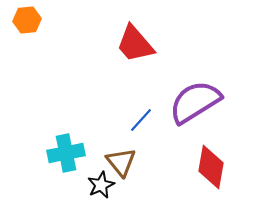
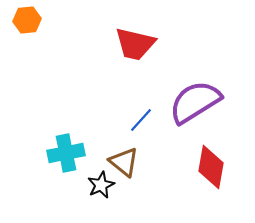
red trapezoid: rotated 36 degrees counterclockwise
brown triangle: moved 3 px right; rotated 12 degrees counterclockwise
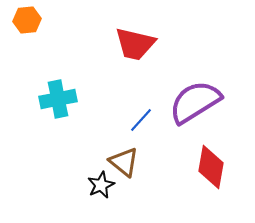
cyan cross: moved 8 px left, 54 px up
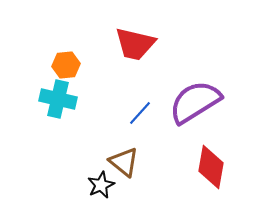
orange hexagon: moved 39 px right, 45 px down
cyan cross: rotated 24 degrees clockwise
blue line: moved 1 px left, 7 px up
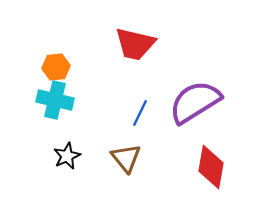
orange hexagon: moved 10 px left, 2 px down
cyan cross: moved 3 px left, 1 px down
blue line: rotated 16 degrees counterclockwise
brown triangle: moved 2 px right, 4 px up; rotated 12 degrees clockwise
black star: moved 34 px left, 29 px up
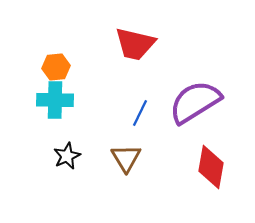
cyan cross: rotated 12 degrees counterclockwise
brown triangle: rotated 8 degrees clockwise
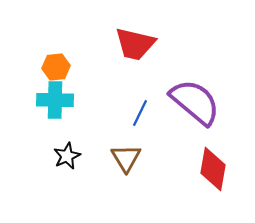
purple semicircle: rotated 72 degrees clockwise
red diamond: moved 2 px right, 2 px down
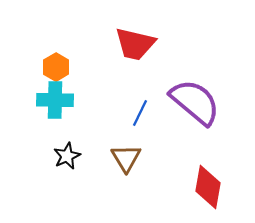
orange hexagon: rotated 24 degrees counterclockwise
red diamond: moved 5 px left, 18 px down
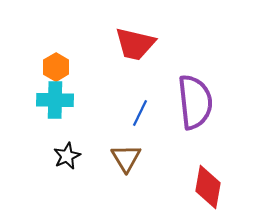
purple semicircle: rotated 44 degrees clockwise
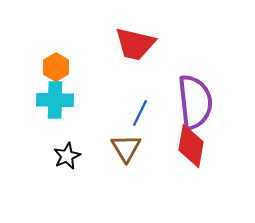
brown triangle: moved 10 px up
red diamond: moved 17 px left, 41 px up
